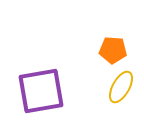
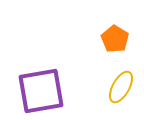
orange pentagon: moved 2 px right, 11 px up; rotated 28 degrees clockwise
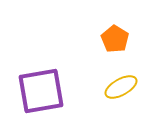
yellow ellipse: rotated 32 degrees clockwise
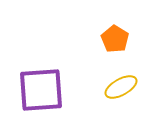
purple square: moved 1 px up; rotated 6 degrees clockwise
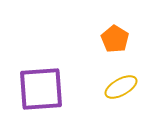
purple square: moved 1 px up
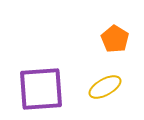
yellow ellipse: moved 16 px left
